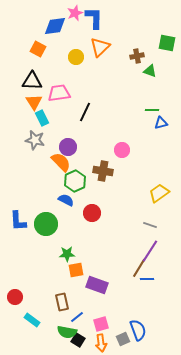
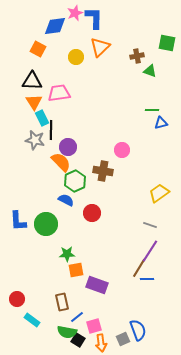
black line at (85, 112): moved 34 px left, 18 px down; rotated 24 degrees counterclockwise
red circle at (15, 297): moved 2 px right, 2 px down
pink square at (101, 324): moved 7 px left, 2 px down
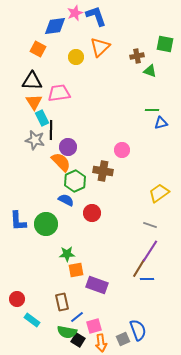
blue L-shape at (94, 18): moved 2 px right, 2 px up; rotated 20 degrees counterclockwise
green square at (167, 43): moved 2 px left, 1 px down
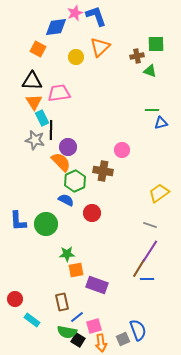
blue diamond at (55, 26): moved 1 px right, 1 px down
green square at (165, 44): moved 9 px left; rotated 12 degrees counterclockwise
red circle at (17, 299): moved 2 px left
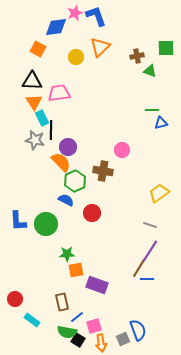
green square at (156, 44): moved 10 px right, 4 px down
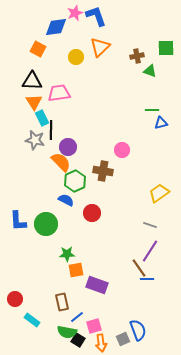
brown line at (139, 268): rotated 66 degrees counterclockwise
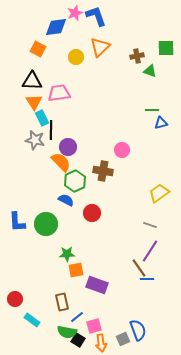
blue L-shape at (18, 221): moved 1 px left, 1 px down
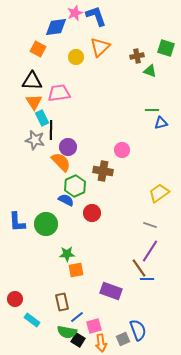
green square at (166, 48): rotated 18 degrees clockwise
green hexagon at (75, 181): moved 5 px down
purple rectangle at (97, 285): moved 14 px right, 6 px down
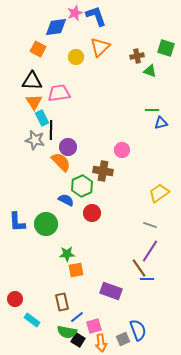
green hexagon at (75, 186): moved 7 px right
